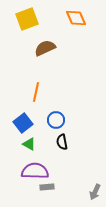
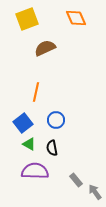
black semicircle: moved 10 px left, 6 px down
gray rectangle: moved 29 px right, 7 px up; rotated 56 degrees clockwise
gray arrow: rotated 119 degrees clockwise
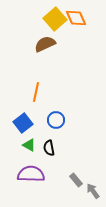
yellow square: moved 28 px right; rotated 20 degrees counterclockwise
brown semicircle: moved 4 px up
green triangle: moved 1 px down
black semicircle: moved 3 px left
purple semicircle: moved 4 px left, 3 px down
gray arrow: moved 2 px left, 1 px up
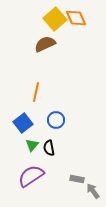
green triangle: moved 3 px right; rotated 40 degrees clockwise
purple semicircle: moved 2 px down; rotated 36 degrees counterclockwise
gray rectangle: moved 1 px right, 1 px up; rotated 40 degrees counterclockwise
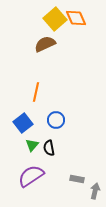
gray arrow: moved 2 px right; rotated 49 degrees clockwise
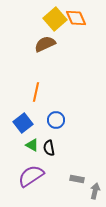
green triangle: rotated 40 degrees counterclockwise
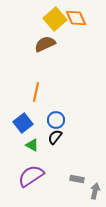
black semicircle: moved 6 px right, 11 px up; rotated 49 degrees clockwise
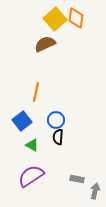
orange diamond: rotated 30 degrees clockwise
blue square: moved 1 px left, 2 px up
black semicircle: moved 3 px right; rotated 35 degrees counterclockwise
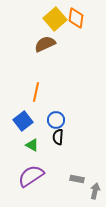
blue square: moved 1 px right
